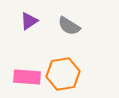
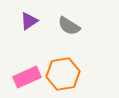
pink rectangle: rotated 28 degrees counterclockwise
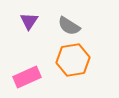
purple triangle: rotated 24 degrees counterclockwise
orange hexagon: moved 10 px right, 14 px up
